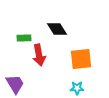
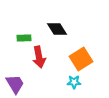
red arrow: moved 2 px down
orange square: rotated 25 degrees counterclockwise
cyan star: moved 3 px left, 6 px up
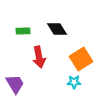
green rectangle: moved 1 px left, 7 px up
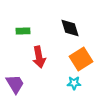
black diamond: moved 13 px right, 1 px up; rotated 15 degrees clockwise
cyan star: moved 1 px down
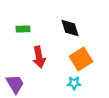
green rectangle: moved 2 px up
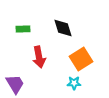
black diamond: moved 7 px left
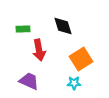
black diamond: moved 2 px up
red arrow: moved 7 px up
purple trapezoid: moved 14 px right, 3 px up; rotated 35 degrees counterclockwise
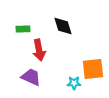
orange square: moved 12 px right, 10 px down; rotated 25 degrees clockwise
purple trapezoid: moved 2 px right, 4 px up
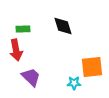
red arrow: moved 23 px left
orange square: moved 1 px left, 2 px up
purple trapezoid: rotated 20 degrees clockwise
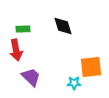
orange square: moved 1 px left
